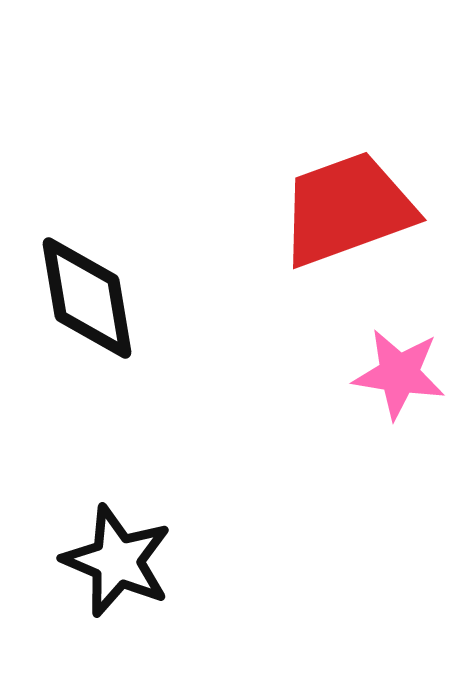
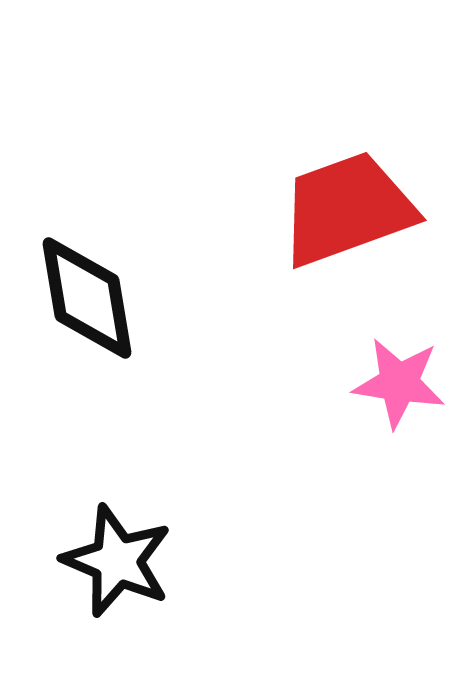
pink star: moved 9 px down
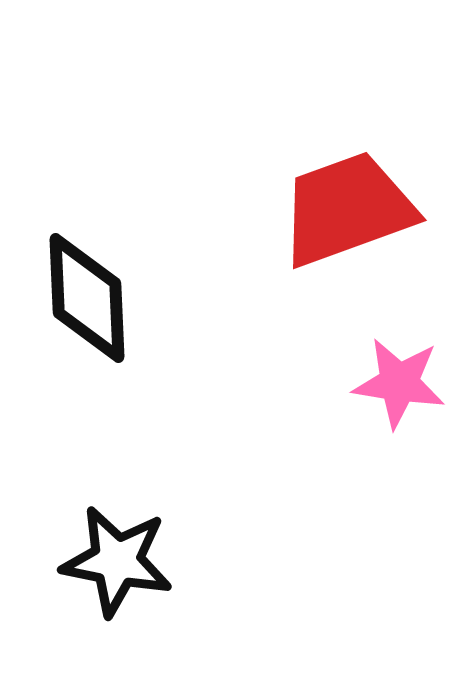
black diamond: rotated 7 degrees clockwise
black star: rotated 12 degrees counterclockwise
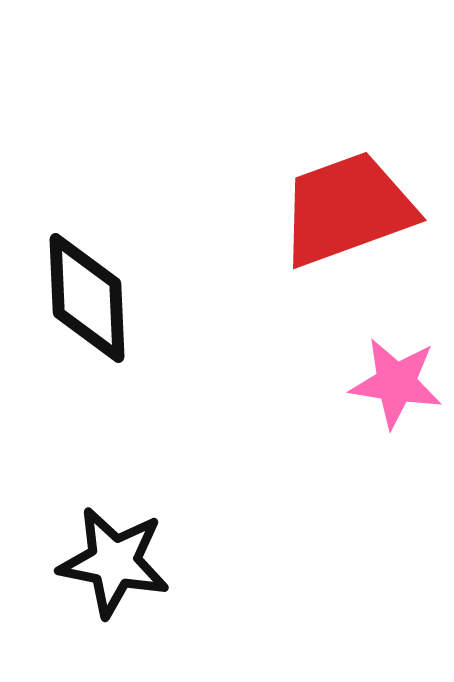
pink star: moved 3 px left
black star: moved 3 px left, 1 px down
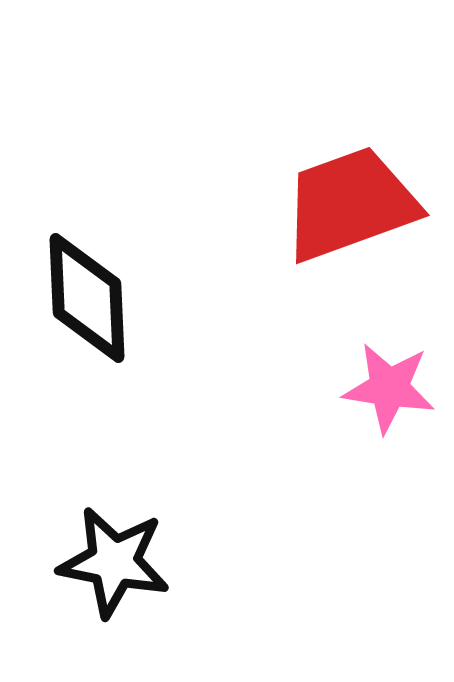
red trapezoid: moved 3 px right, 5 px up
pink star: moved 7 px left, 5 px down
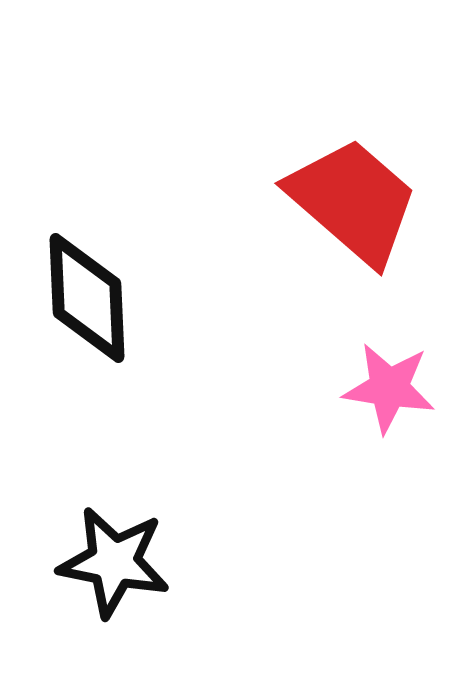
red trapezoid: moved 3 px right, 3 px up; rotated 61 degrees clockwise
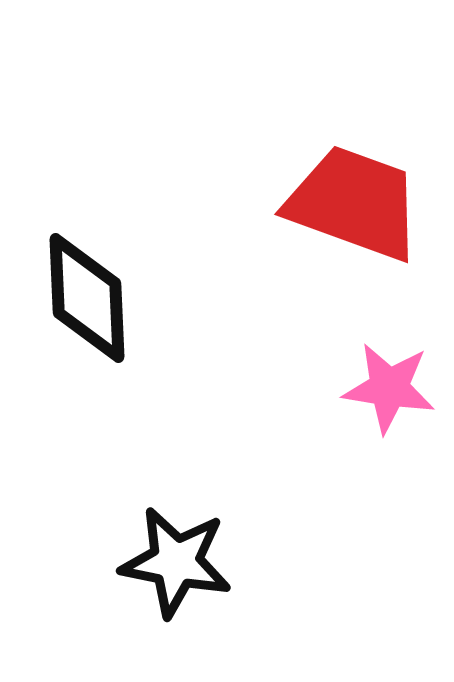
red trapezoid: moved 1 px right, 2 px down; rotated 21 degrees counterclockwise
black star: moved 62 px right
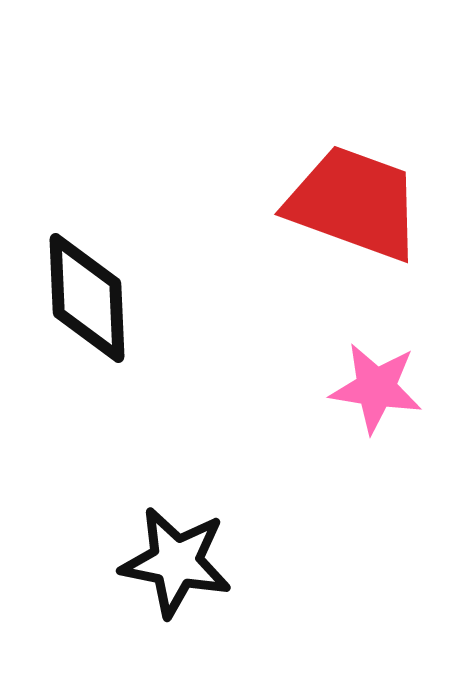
pink star: moved 13 px left
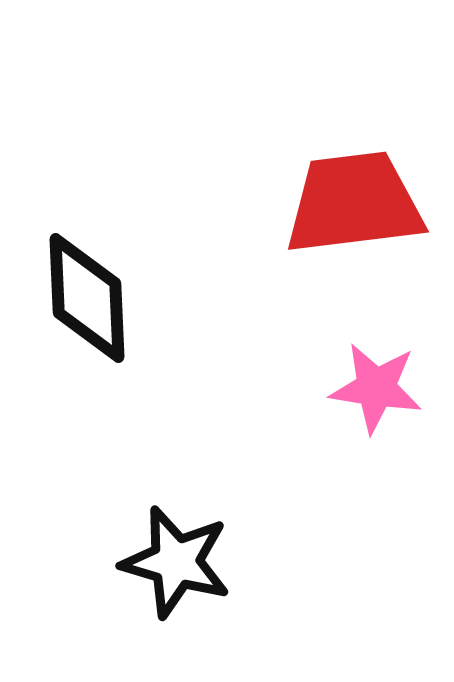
red trapezoid: rotated 27 degrees counterclockwise
black star: rotated 5 degrees clockwise
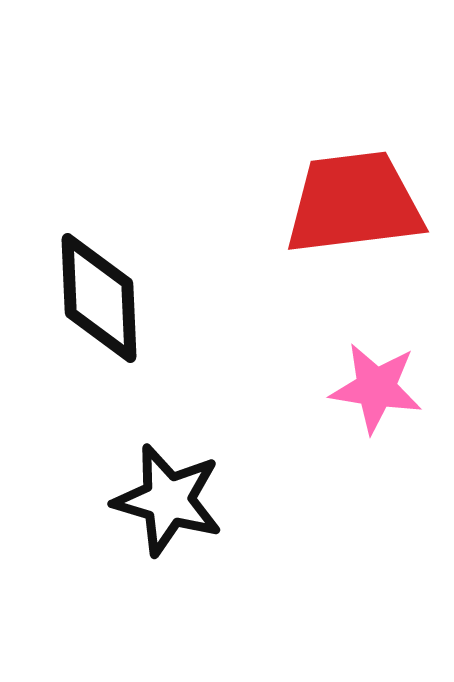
black diamond: moved 12 px right
black star: moved 8 px left, 62 px up
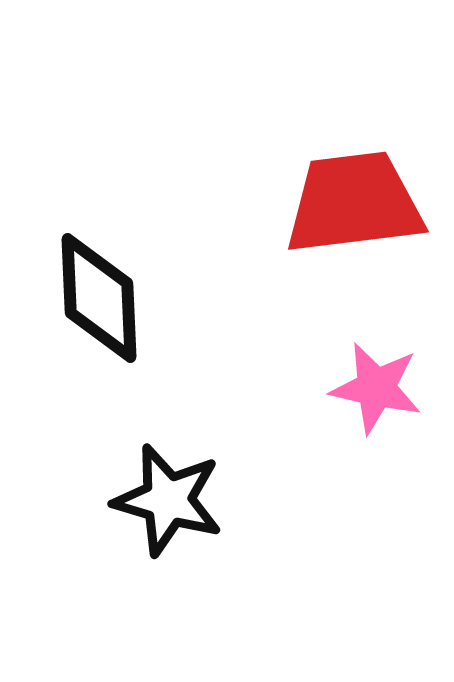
pink star: rotated 4 degrees clockwise
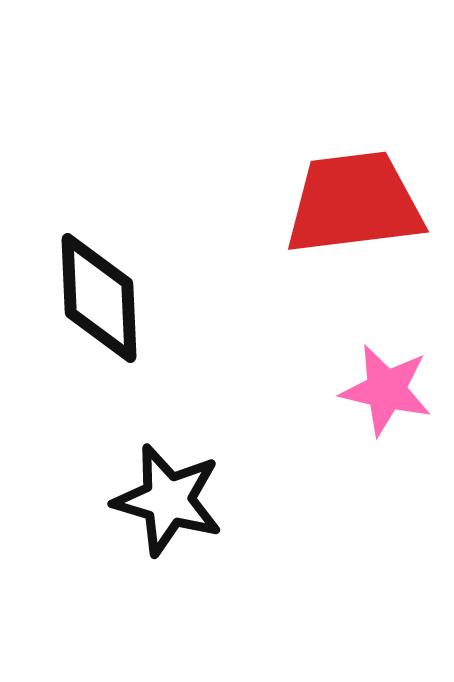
pink star: moved 10 px right, 2 px down
